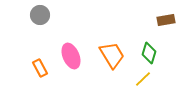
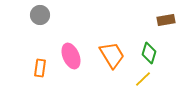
orange rectangle: rotated 36 degrees clockwise
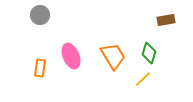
orange trapezoid: moved 1 px right, 1 px down
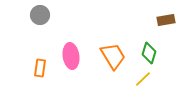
pink ellipse: rotated 15 degrees clockwise
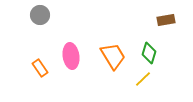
orange rectangle: rotated 42 degrees counterclockwise
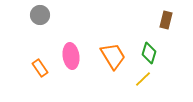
brown rectangle: rotated 66 degrees counterclockwise
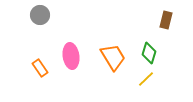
orange trapezoid: moved 1 px down
yellow line: moved 3 px right
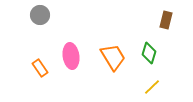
yellow line: moved 6 px right, 8 px down
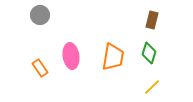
brown rectangle: moved 14 px left
orange trapezoid: rotated 40 degrees clockwise
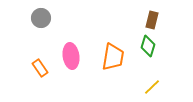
gray circle: moved 1 px right, 3 px down
green diamond: moved 1 px left, 7 px up
